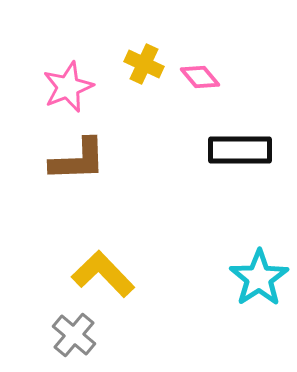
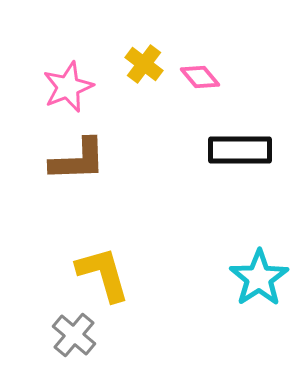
yellow cross: rotated 12 degrees clockwise
yellow L-shape: rotated 28 degrees clockwise
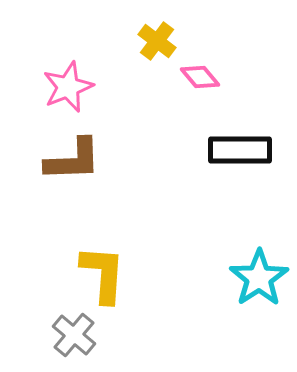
yellow cross: moved 13 px right, 23 px up
brown L-shape: moved 5 px left
yellow L-shape: rotated 20 degrees clockwise
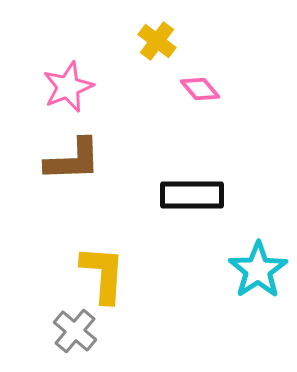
pink diamond: moved 12 px down
black rectangle: moved 48 px left, 45 px down
cyan star: moved 1 px left, 8 px up
gray cross: moved 1 px right, 4 px up
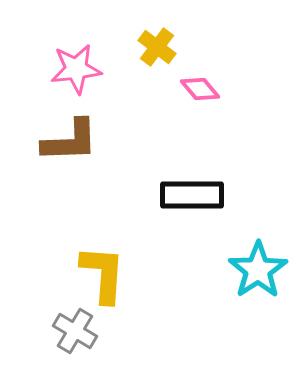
yellow cross: moved 6 px down
pink star: moved 8 px right, 18 px up; rotated 15 degrees clockwise
brown L-shape: moved 3 px left, 19 px up
gray cross: rotated 9 degrees counterclockwise
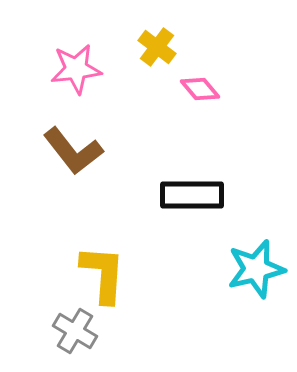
brown L-shape: moved 3 px right, 10 px down; rotated 54 degrees clockwise
cyan star: moved 2 px left, 1 px up; rotated 20 degrees clockwise
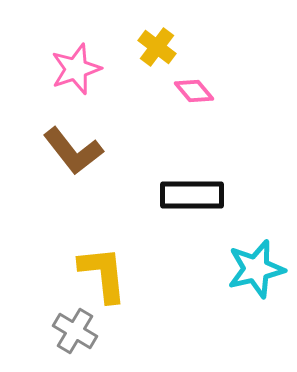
pink star: rotated 12 degrees counterclockwise
pink diamond: moved 6 px left, 2 px down
yellow L-shape: rotated 10 degrees counterclockwise
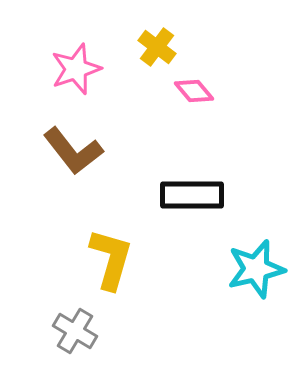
yellow L-shape: moved 8 px right, 15 px up; rotated 22 degrees clockwise
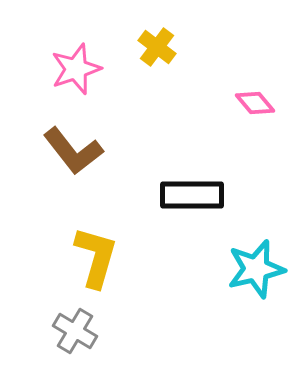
pink diamond: moved 61 px right, 12 px down
yellow L-shape: moved 15 px left, 2 px up
